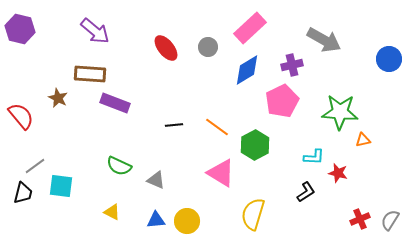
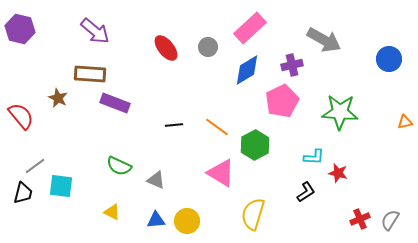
orange triangle: moved 42 px right, 18 px up
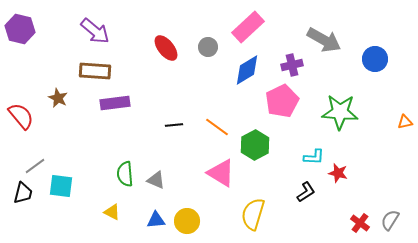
pink rectangle: moved 2 px left, 1 px up
blue circle: moved 14 px left
brown rectangle: moved 5 px right, 3 px up
purple rectangle: rotated 28 degrees counterclockwise
green semicircle: moved 6 px right, 8 px down; rotated 60 degrees clockwise
red cross: moved 4 px down; rotated 30 degrees counterclockwise
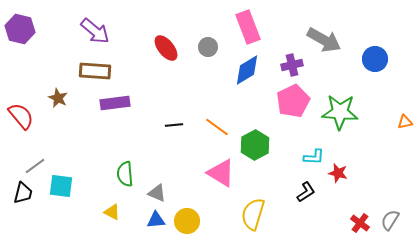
pink rectangle: rotated 68 degrees counterclockwise
pink pentagon: moved 11 px right
gray triangle: moved 1 px right, 13 px down
